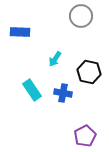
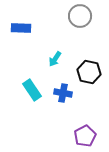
gray circle: moved 1 px left
blue rectangle: moved 1 px right, 4 px up
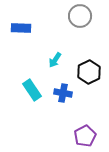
cyan arrow: moved 1 px down
black hexagon: rotated 20 degrees clockwise
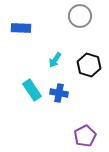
black hexagon: moved 7 px up; rotated 15 degrees counterclockwise
blue cross: moved 4 px left
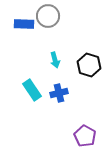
gray circle: moved 32 px left
blue rectangle: moved 3 px right, 4 px up
cyan arrow: rotated 49 degrees counterclockwise
blue cross: rotated 24 degrees counterclockwise
purple pentagon: rotated 15 degrees counterclockwise
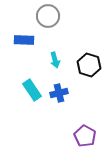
blue rectangle: moved 16 px down
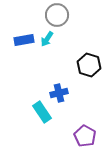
gray circle: moved 9 px right, 1 px up
blue rectangle: rotated 12 degrees counterclockwise
cyan arrow: moved 8 px left, 21 px up; rotated 49 degrees clockwise
cyan rectangle: moved 10 px right, 22 px down
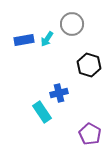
gray circle: moved 15 px right, 9 px down
purple pentagon: moved 5 px right, 2 px up
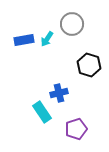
purple pentagon: moved 14 px left, 5 px up; rotated 25 degrees clockwise
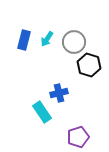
gray circle: moved 2 px right, 18 px down
blue rectangle: rotated 66 degrees counterclockwise
purple pentagon: moved 2 px right, 8 px down
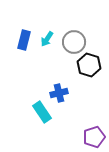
purple pentagon: moved 16 px right
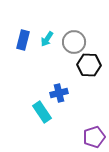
blue rectangle: moved 1 px left
black hexagon: rotated 15 degrees counterclockwise
